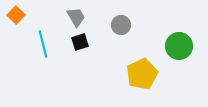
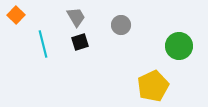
yellow pentagon: moved 11 px right, 12 px down
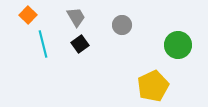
orange square: moved 12 px right
gray circle: moved 1 px right
black square: moved 2 px down; rotated 18 degrees counterclockwise
green circle: moved 1 px left, 1 px up
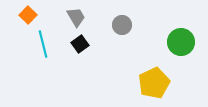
green circle: moved 3 px right, 3 px up
yellow pentagon: moved 1 px right, 3 px up
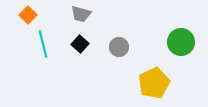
gray trapezoid: moved 5 px right, 3 px up; rotated 135 degrees clockwise
gray circle: moved 3 px left, 22 px down
black square: rotated 12 degrees counterclockwise
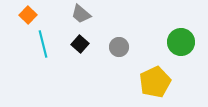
gray trapezoid: rotated 25 degrees clockwise
yellow pentagon: moved 1 px right, 1 px up
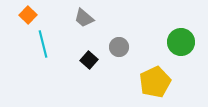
gray trapezoid: moved 3 px right, 4 px down
black square: moved 9 px right, 16 px down
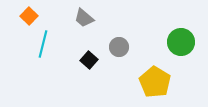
orange square: moved 1 px right, 1 px down
cyan line: rotated 28 degrees clockwise
yellow pentagon: rotated 16 degrees counterclockwise
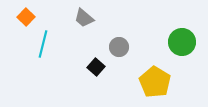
orange square: moved 3 px left, 1 px down
green circle: moved 1 px right
black square: moved 7 px right, 7 px down
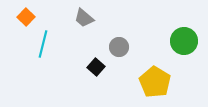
green circle: moved 2 px right, 1 px up
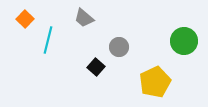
orange square: moved 1 px left, 2 px down
cyan line: moved 5 px right, 4 px up
yellow pentagon: rotated 16 degrees clockwise
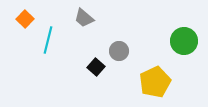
gray circle: moved 4 px down
